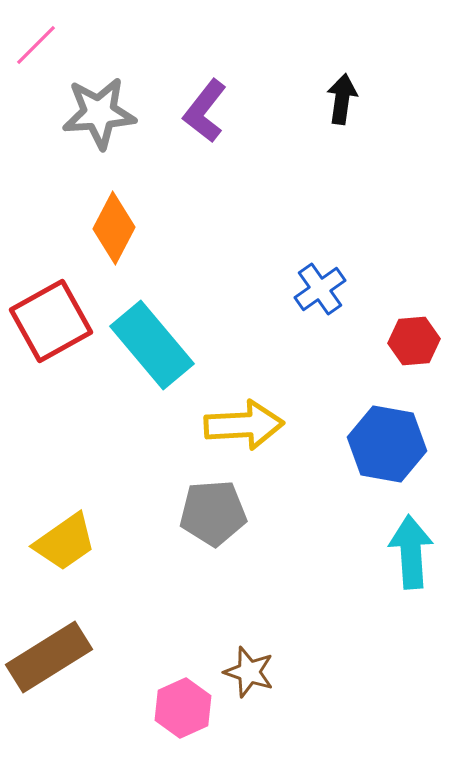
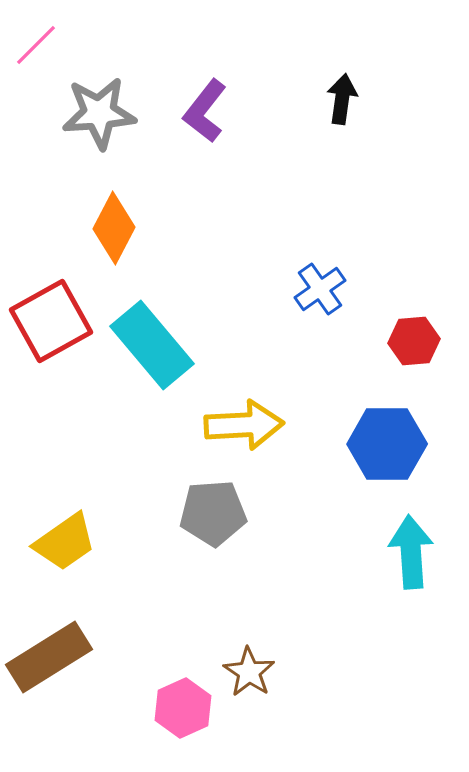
blue hexagon: rotated 10 degrees counterclockwise
brown star: rotated 15 degrees clockwise
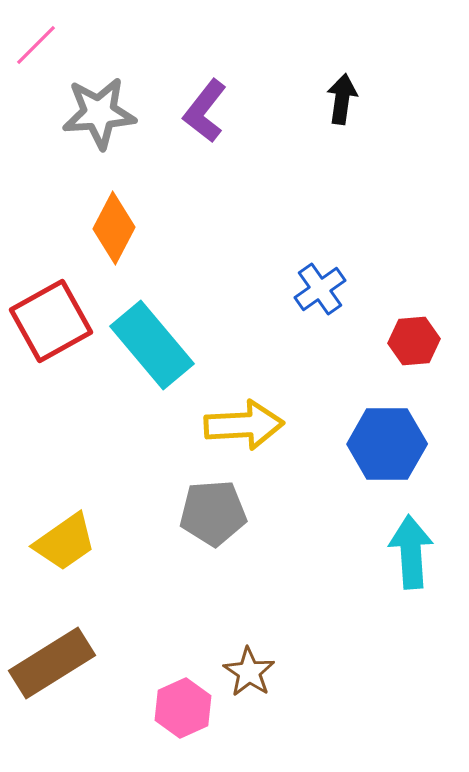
brown rectangle: moved 3 px right, 6 px down
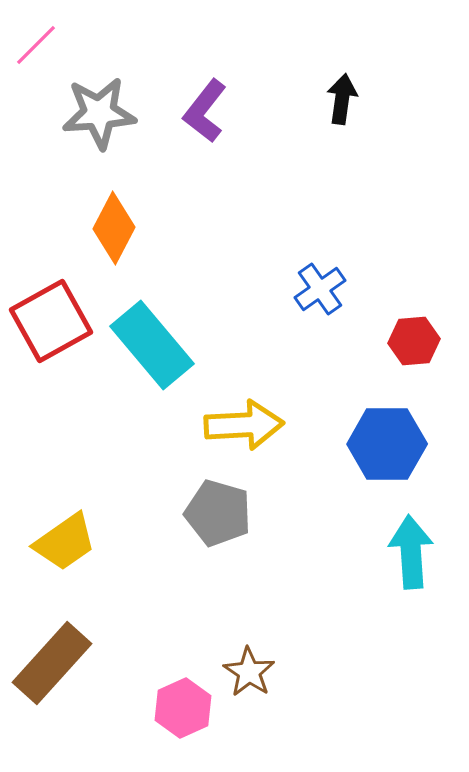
gray pentagon: moved 5 px right; rotated 20 degrees clockwise
brown rectangle: rotated 16 degrees counterclockwise
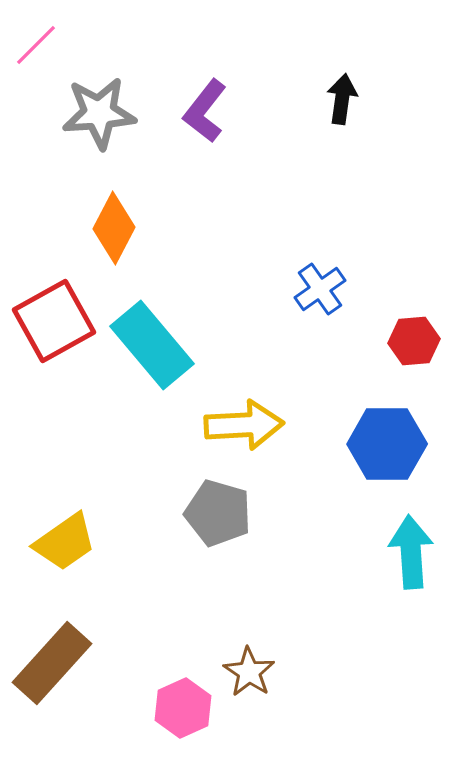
red square: moved 3 px right
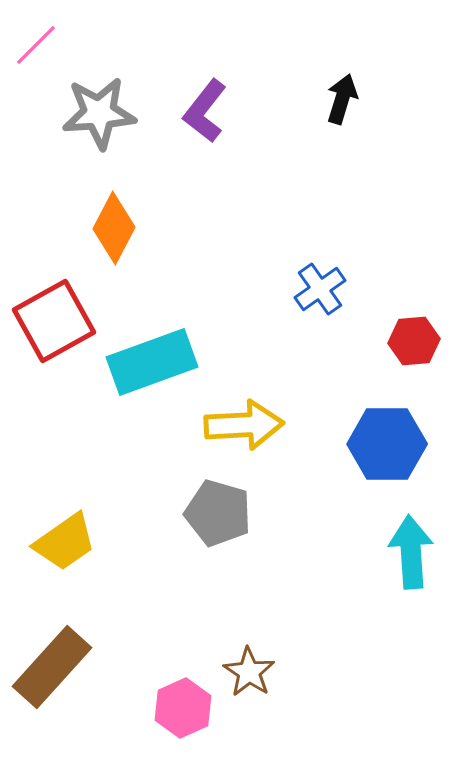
black arrow: rotated 9 degrees clockwise
cyan rectangle: moved 17 px down; rotated 70 degrees counterclockwise
brown rectangle: moved 4 px down
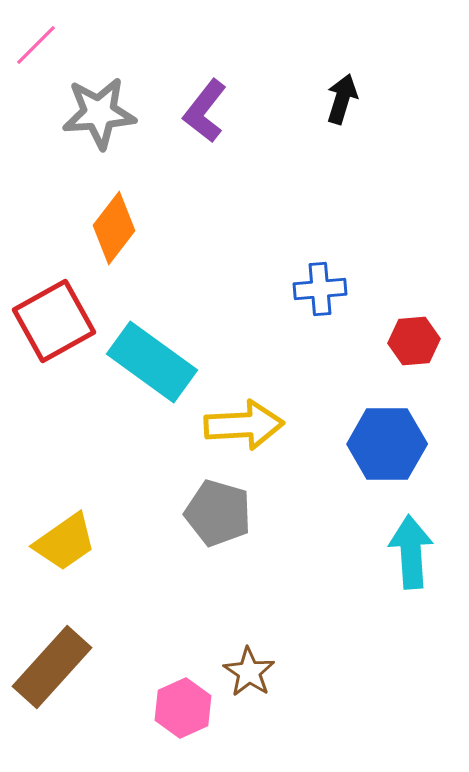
orange diamond: rotated 10 degrees clockwise
blue cross: rotated 30 degrees clockwise
cyan rectangle: rotated 56 degrees clockwise
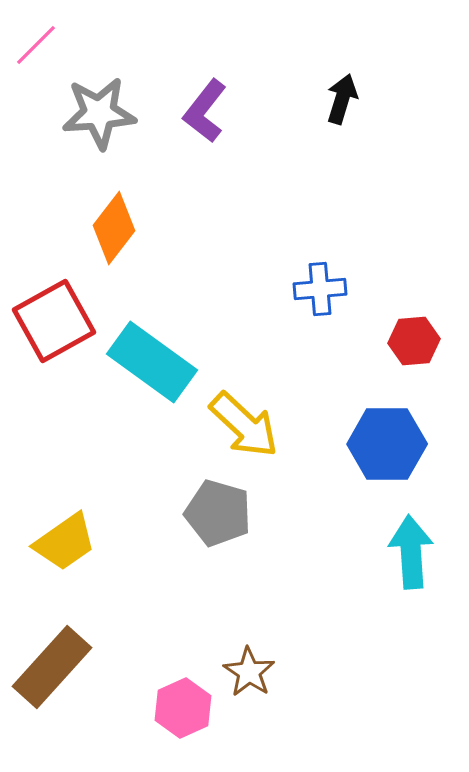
yellow arrow: rotated 46 degrees clockwise
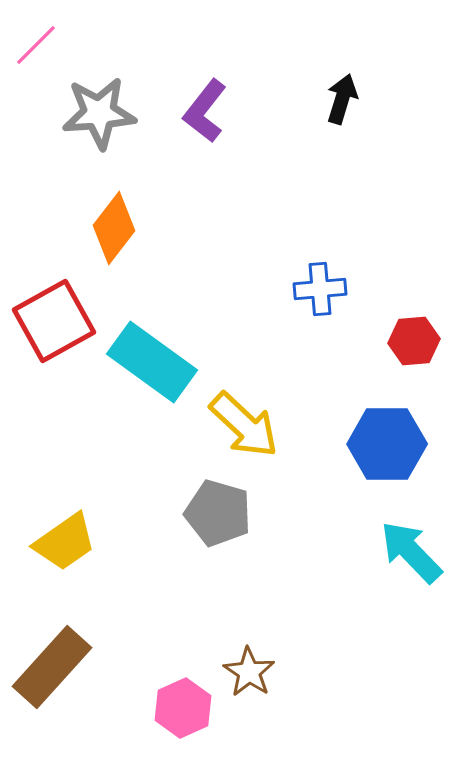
cyan arrow: rotated 40 degrees counterclockwise
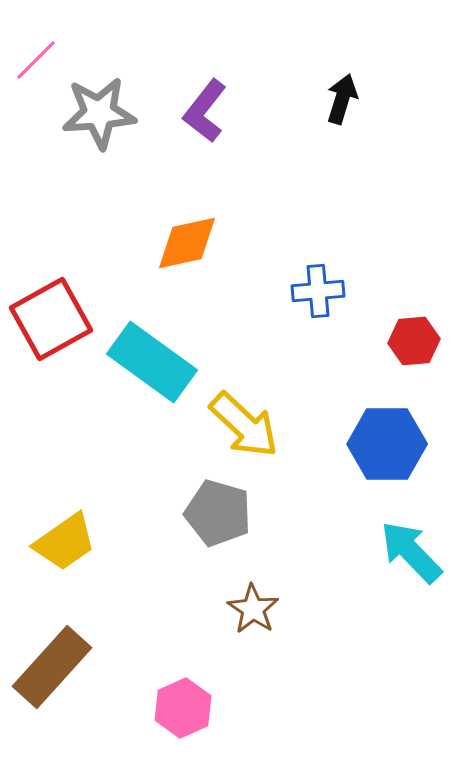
pink line: moved 15 px down
orange diamond: moved 73 px right, 15 px down; rotated 40 degrees clockwise
blue cross: moved 2 px left, 2 px down
red square: moved 3 px left, 2 px up
brown star: moved 4 px right, 63 px up
